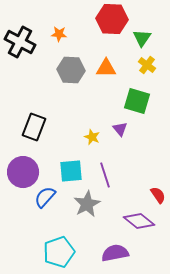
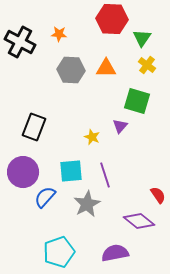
purple triangle: moved 3 px up; rotated 21 degrees clockwise
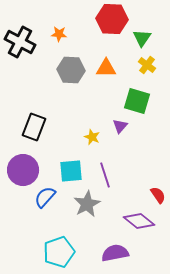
purple circle: moved 2 px up
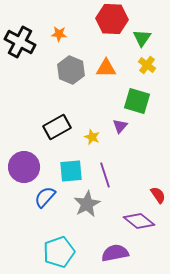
gray hexagon: rotated 20 degrees clockwise
black rectangle: moved 23 px right; rotated 40 degrees clockwise
purple circle: moved 1 px right, 3 px up
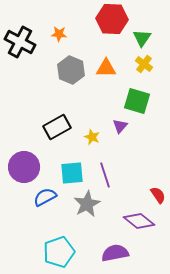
yellow cross: moved 3 px left, 1 px up
cyan square: moved 1 px right, 2 px down
blue semicircle: rotated 20 degrees clockwise
